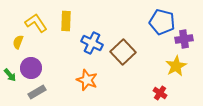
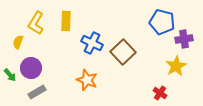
yellow L-shape: rotated 115 degrees counterclockwise
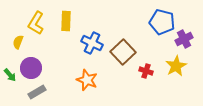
purple cross: rotated 18 degrees counterclockwise
red cross: moved 14 px left, 22 px up; rotated 16 degrees counterclockwise
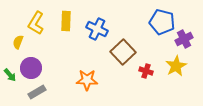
blue cross: moved 5 px right, 14 px up
orange star: rotated 20 degrees counterclockwise
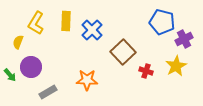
blue cross: moved 5 px left, 1 px down; rotated 20 degrees clockwise
purple circle: moved 1 px up
gray rectangle: moved 11 px right
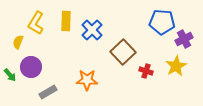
blue pentagon: rotated 10 degrees counterclockwise
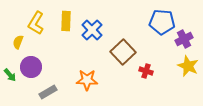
yellow star: moved 12 px right; rotated 20 degrees counterclockwise
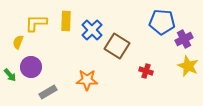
yellow L-shape: rotated 60 degrees clockwise
brown square: moved 6 px left, 6 px up; rotated 15 degrees counterclockwise
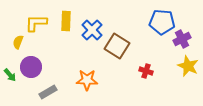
purple cross: moved 2 px left
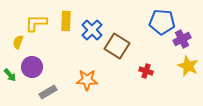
purple circle: moved 1 px right
